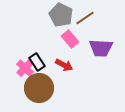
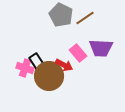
pink rectangle: moved 8 px right, 14 px down
pink cross: rotated 24 degrees counterclockwise
brown circle: moved 10 px right, 12 px up
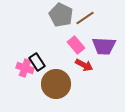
purple trapezoid: moved 3 px right, 2 px up
pink rectangle: moved 2 px left, 8 px up
red arrow: moved 20 px right
brown circle: moved 7 px right, 8 px down
